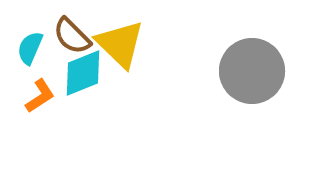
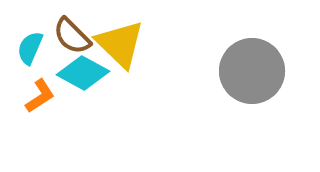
cyan diamond: rotated 51 degrees clockwise
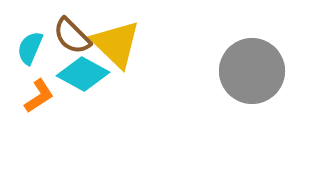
yellow triangle: moved 4 px left
cyan diamond: moved 1 px down
orange L-shape: moved 1 px left
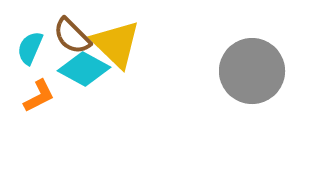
cyan diamond: moved 1 px right, 5 px up
orange L-shape: rotated 6 degrees clockwise
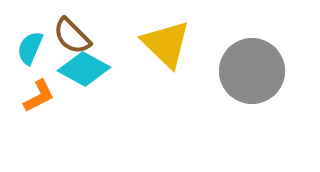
yellow triangle: moved 50 px right
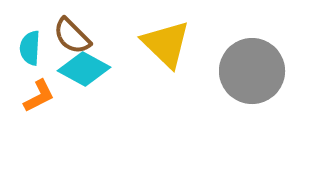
cyan semicircle: rotated 20 degrees counterclockwise
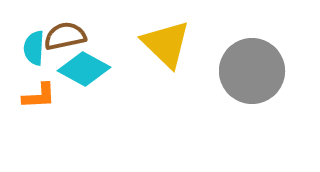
brown semicircle: moved 7 px left; rotated 123 degrees clockwise
cyan semicircle: moved 4 px right
orange L-shape: rotated 24 degrees clockwise
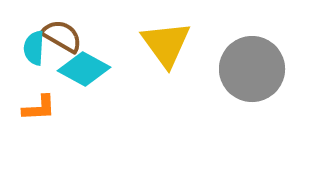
brown semicircle: moved 3 px left; rotated 42 degrees clockwise
yellow triangle: rotated 10 degrees clockwise
gray circle: moved 2 px up
orange L-shape: moved 12 px down
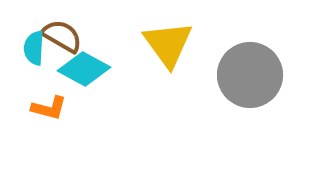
yellow triangle: moved 2 px right
gray circle: moved 2 px left, 6 px down
orange L-shape: moved 10 px right; rotated 18 degrees clockwise
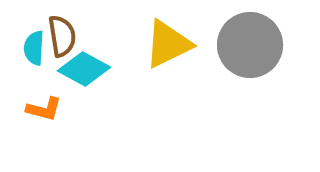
brown semicircle: rotated 51 degrees clockwise
yellow triangle: rotated 40 degrees clockwise
gray circle: moved 30 px up
orange L-shape: moved 5 px left, 1 px down
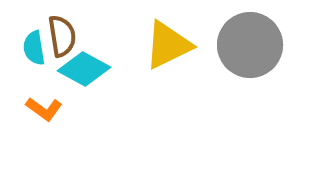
yellow triangle: moved 1 px down
cyan semicircle: rotated 12 degrees counterclockwise
orange L-shape: rotated 21 degrees clockwise
